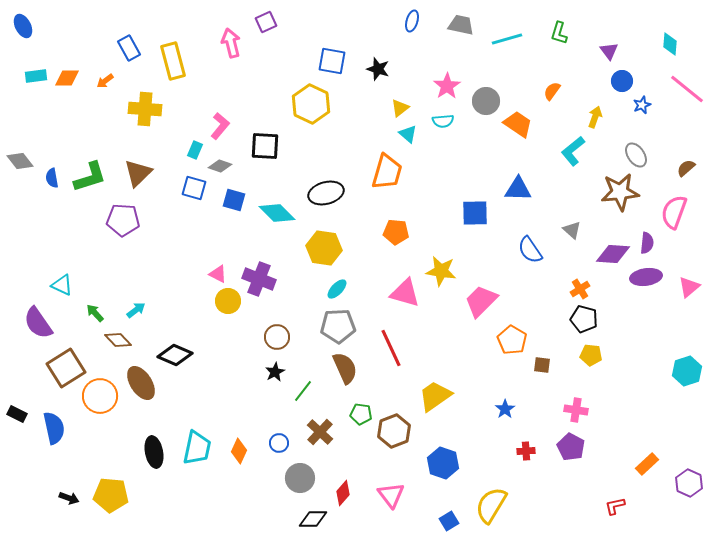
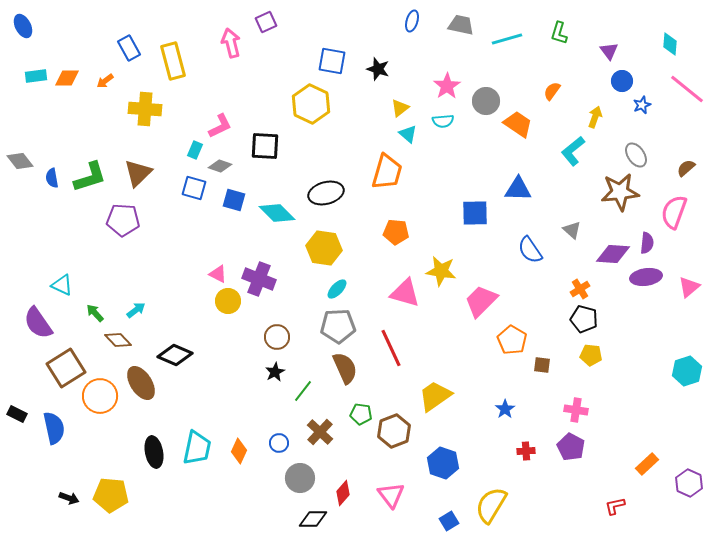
pink L-shape at (220, 126): rotated 24 degrees clockwise
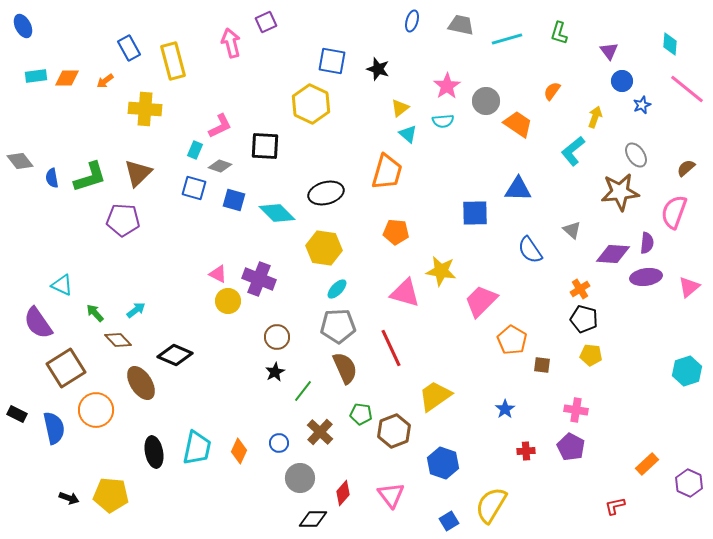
orange circle at (100, 396): moved 4 px left, 14 px down
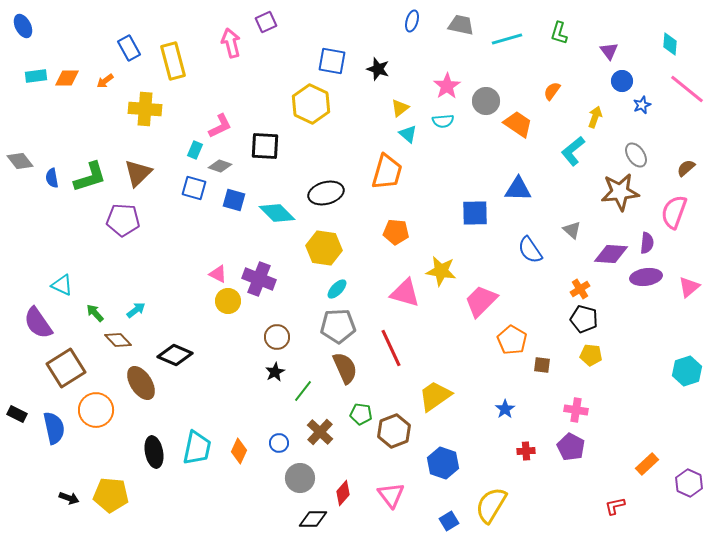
purple diamond at (613, 254): moved 2 px left
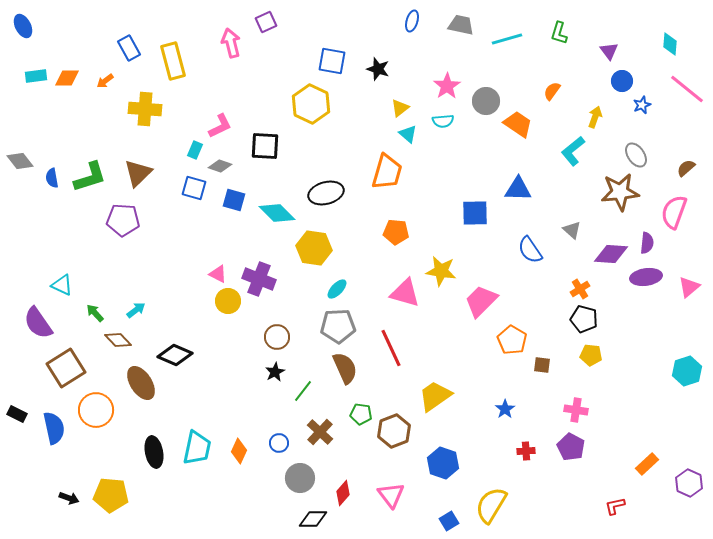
yellow hexagon at (324, 248): moved 10 px left
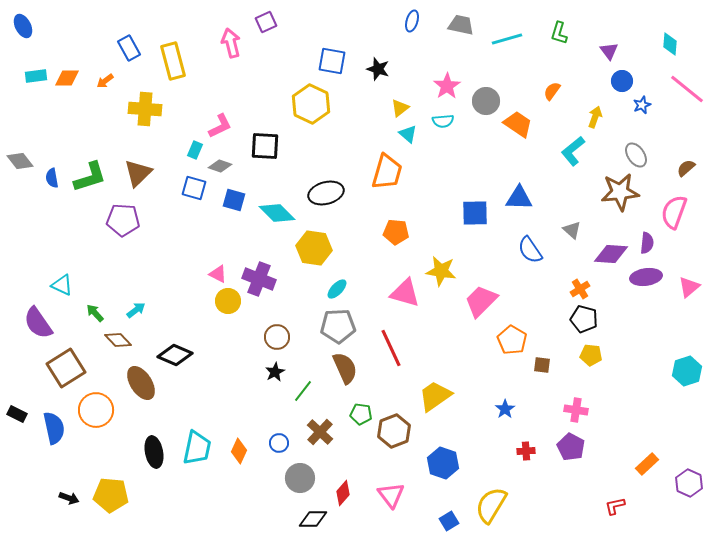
blue triangle at (518, 189): moved 1 px right, 9 px down
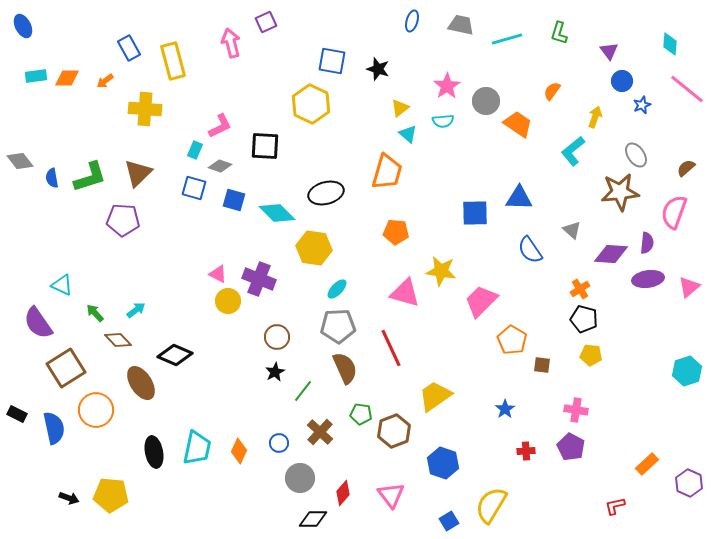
purple ellipse at (646, 277): moved 2 px right, 2 px down
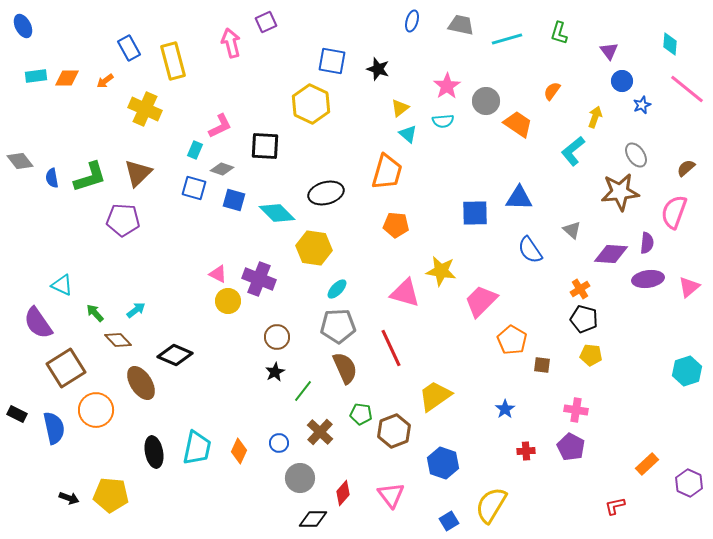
yellow cross at (145, 109): rotated 20 degrees clockwise
gray diamond at (220, 166): moved 2 px right, 3 px down
orange pentagon at (396, 232): moved 7 px up
